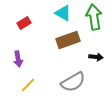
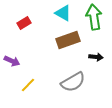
purple arrow: moved 6 px left, 2 px down; rotated 56 degrees counterclockwise
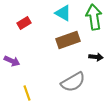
yellow line: moved 1 px left, 8 px down; rotated 63 degrees counterclockwise
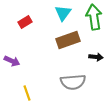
cyan triangle: rotated 36 degrees clockwise
red rectangle: moved 1 px right, 1 px up
gray semicircle: rotated 25 degrees clockwise
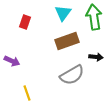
red rectangle: rotated 40 degrees counterclockwise
brown rectangle: moved 1 px left, 1 px down
gray semicircle: moved 1 px left, 7 px up; rotated 25 degrees counterclockwise
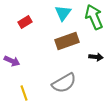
green arrow: rotated 15 degrees counterclockwise
red rectangle: rotated 40 degrees clockwise
gray semicircle: moved 8 px left, 8 px down
yellow line: moved 3 px left
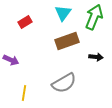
green arrow: rotated 45 degrees clockwise
purple arrow: moved 1 px left, 1 px up
yellow line: rotated 28 degrees clockwise
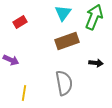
red rectangle: moved 5 px left
black arrow: moved 6 px down
gray semicircle: rotated 70 degrees counterclockwise
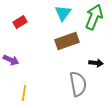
gray semicircle: moved 14 px right, 1 px down
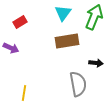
brown rectangle: rotated 10 degrees clockwise
purple arrow: moved 12 px up
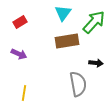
green arrow: moved 5 px down; rotated 20 degrees clockwise
purple arrow: moved 8 px right, 6 px down
